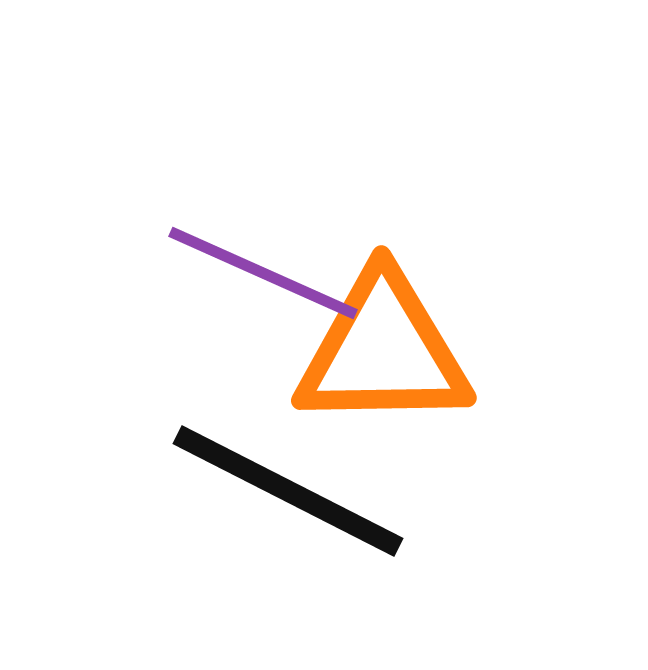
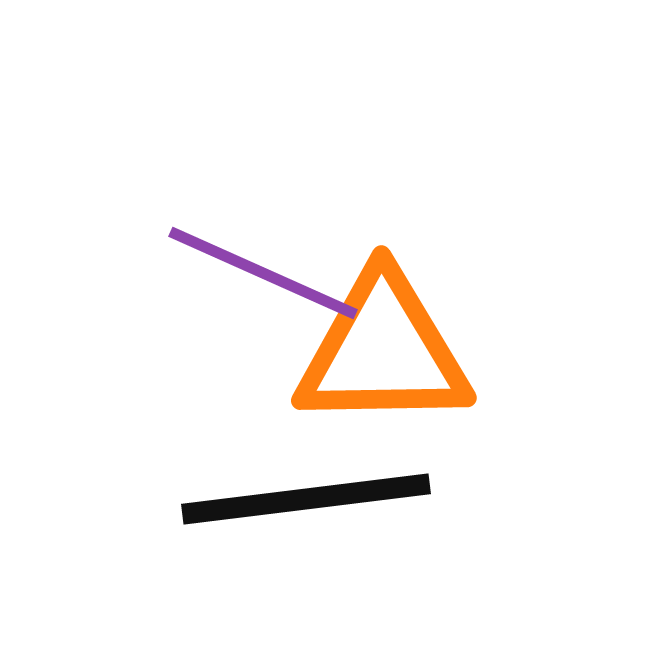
black line: moved 18 px right, 8 px down; rotated 34 degrees counterclockwise
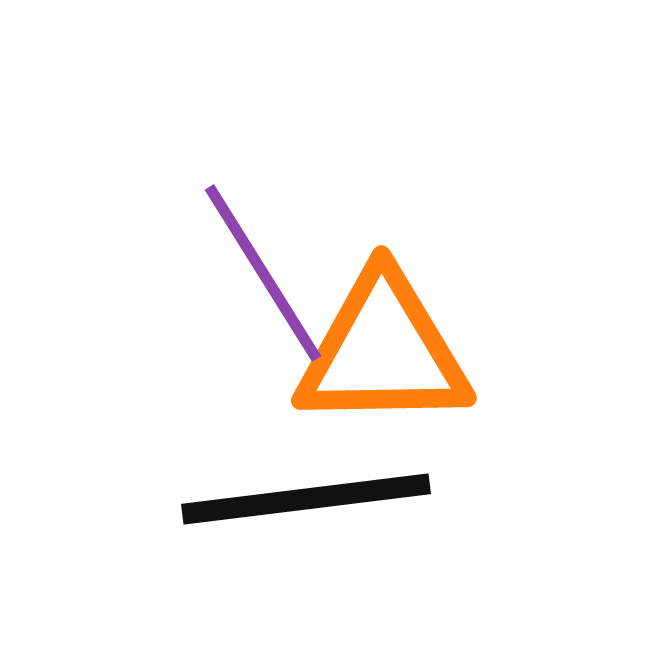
purple line: rotated 34 degrees clockwise
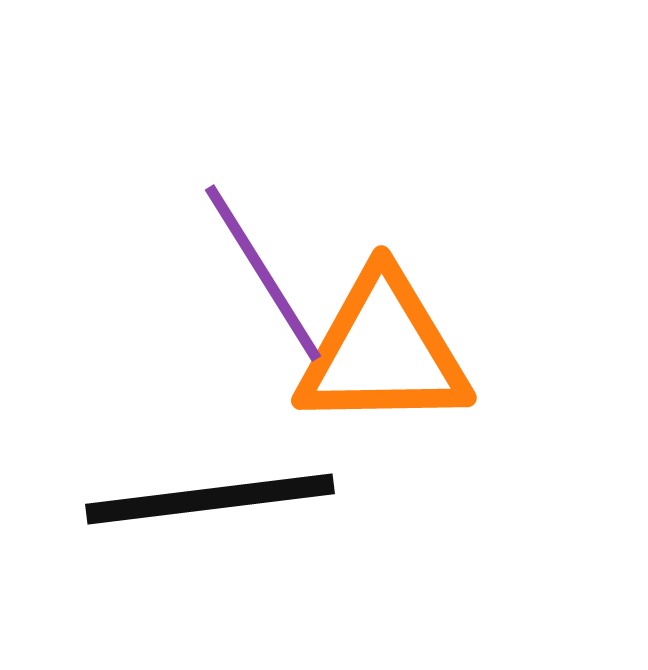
black line: moved 96 px left
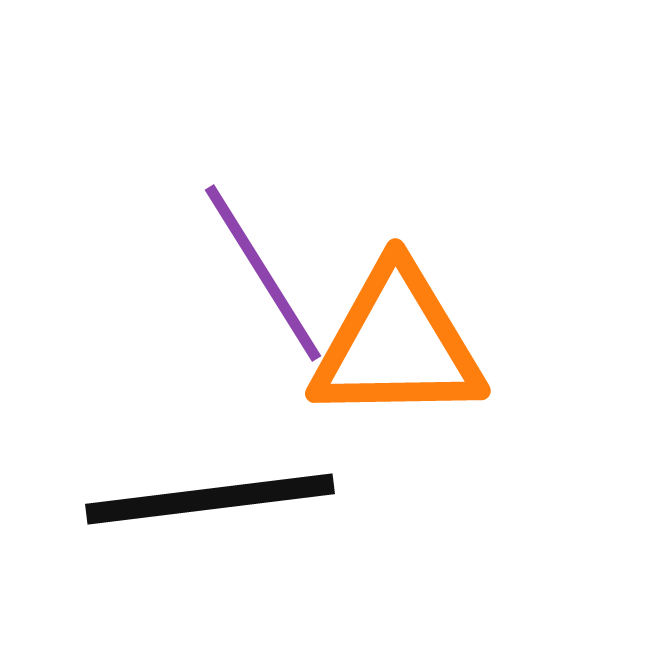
orange triangle: moved 14 px right, 7 px up
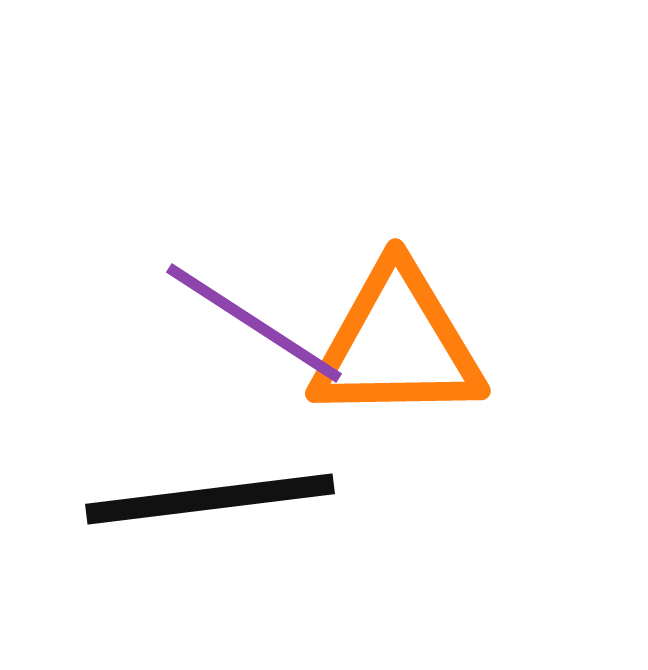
purple line: moved 9 px left, 50 px down; rotated 25 degrees counterclockwise
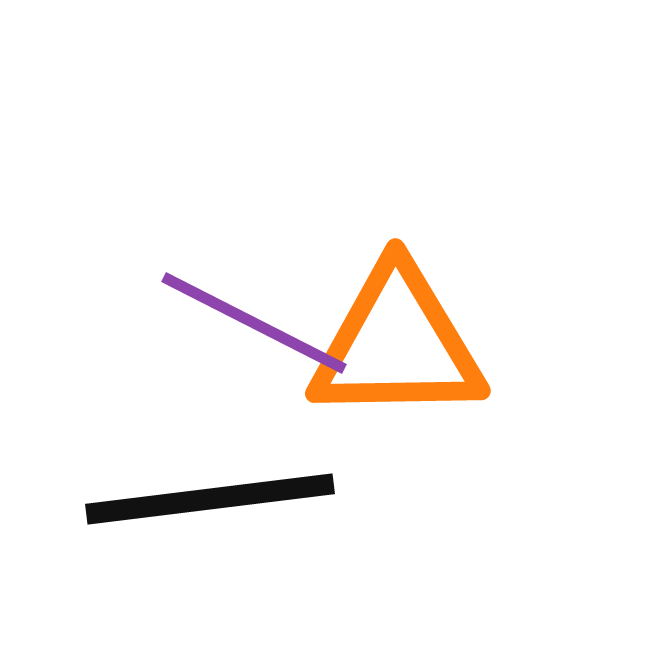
purple line: rotated 6 degrees counterclockwise
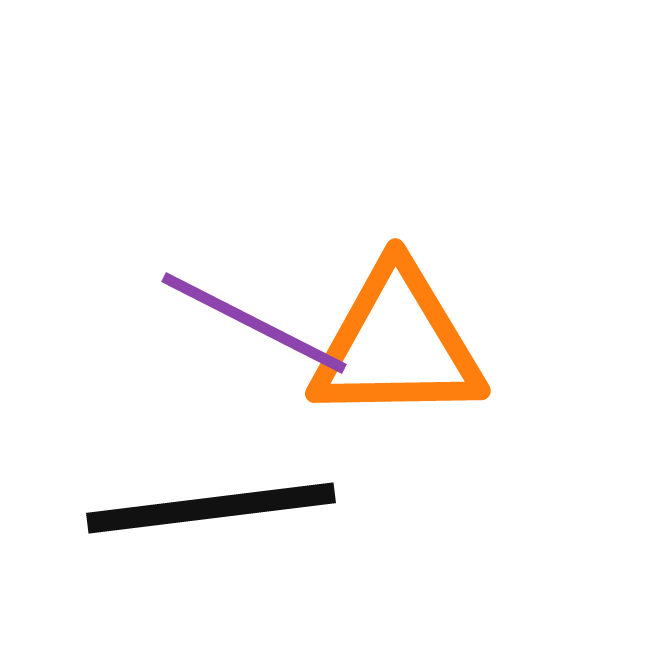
black line: moved 1 px right, 9 px down
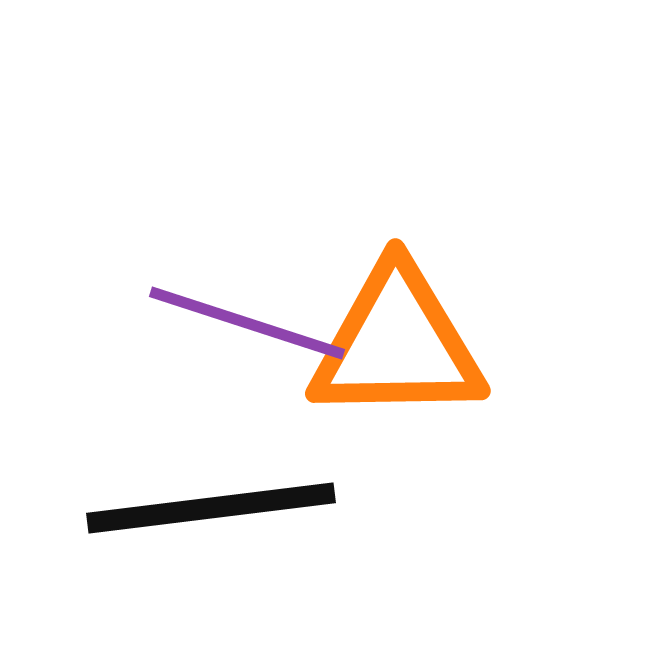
purple line: moved 7 px left; rotated 9 degrees counterclockwise
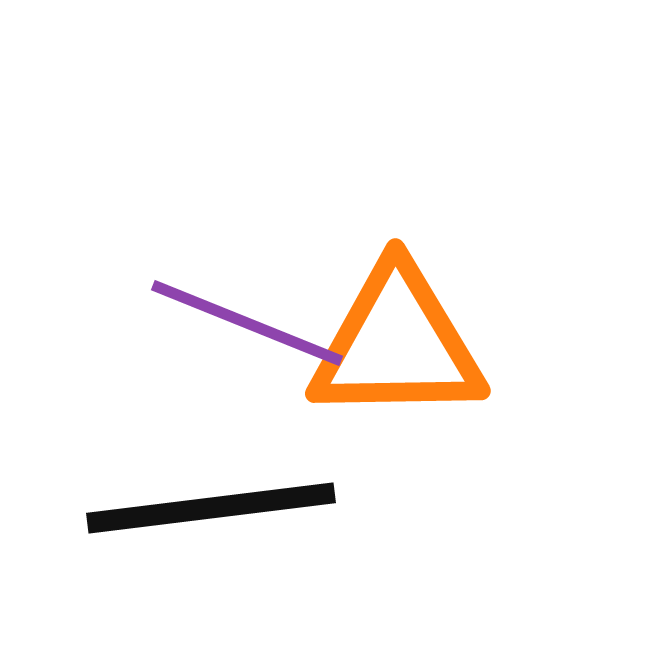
purple line: rotated 4 degrees clockwise
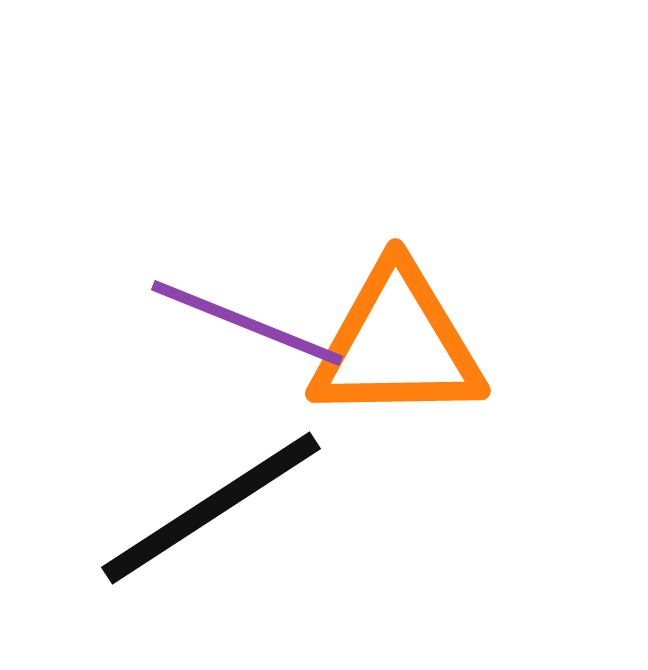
black line: rotated 26 degrees counterclockwise
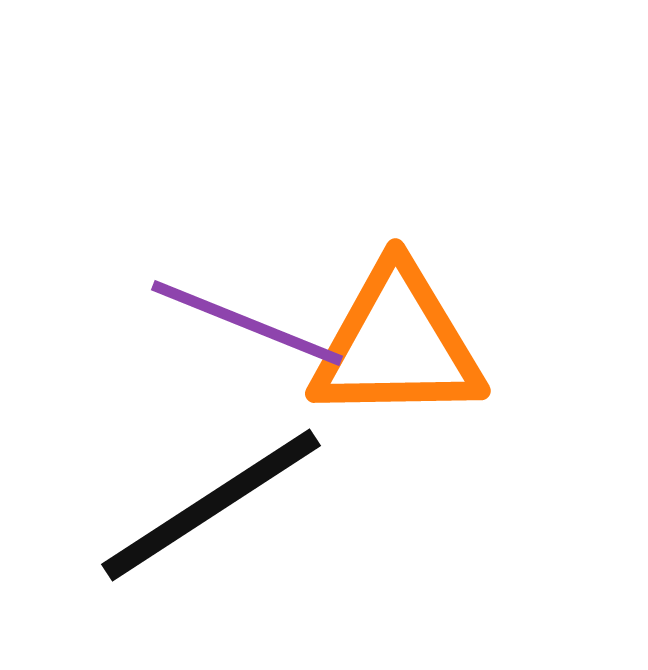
black line: moved 3 px up
